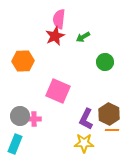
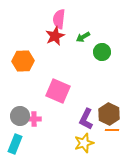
green circle: moved 3 px left, 10 px up
yellow star: rotated 18 degrees counterclockwise
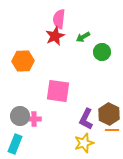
pink square: rotated 15 degrees counterclockwise
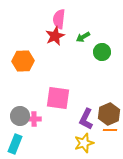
pink square: moved 7 px down
brown hexagon: rotated 10 degrees clockwise
orange line: moved 2 px left
